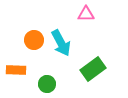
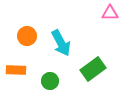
pink triangle: moved 24 px right, 1 px up
orange circle: moved 7 px left, 4 px up
green circle: moved 3 px right, 3 px up
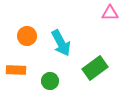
green rectangle: moved 2 px right, 1 px up
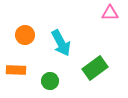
orange circle: moved 2 px left, 1 px up
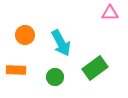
green circle: moved 5 px right, 4 px up
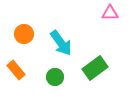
orange circle: moved 1 px left, 1 px up
cyan arrow: rotated 8 degrees counterclockwise
orange rectangle: rotated 48 degrees clockwise
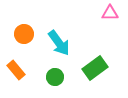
cyan arrow: moved 2 px left
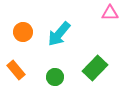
orange circle: moved 1 px left, 2 px up
cyan arrow: moved 9 px up; rotated 76 degrees clockwise
green rectangle: rotated 10 degrees counterclockwise
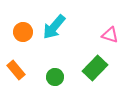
pink triangle: moved 22 px down; rotated 18 degrees clockwise
cyan arrow: moved 5 px left, 7 px up
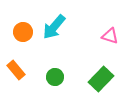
pink triangle: moved 1 px down
green rectangle: moved 6 px right, 11 px down
